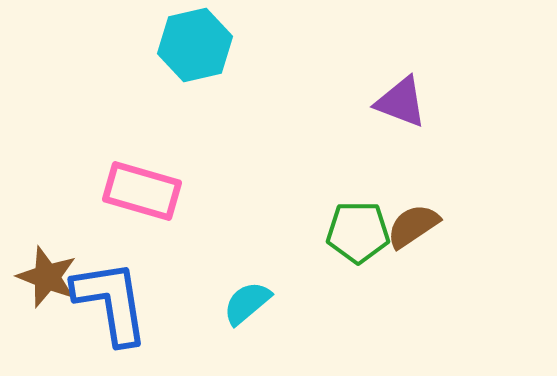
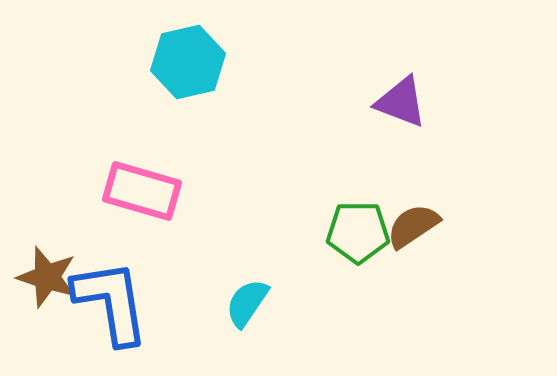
cyan hexagon: moved 7 px left, 17 px down
brown star: rotated 4 degrees counterclockwise
cyan semicircle: rotated 16 degrees counterclockwise
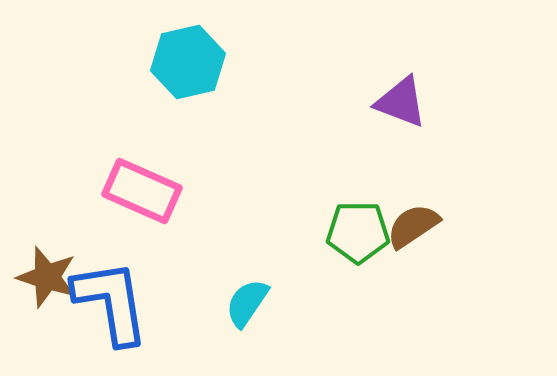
pink rectangle: rotated 8 degrees clockwise
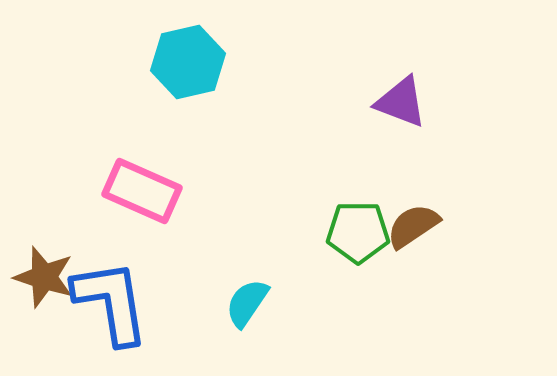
brown star: moved 3 px left
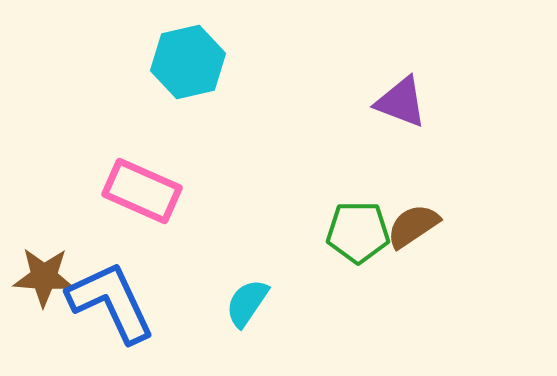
brown star: rotated 14 degrees counterclockwise
blue L-shape: rotated 16 degrees counterclockwise
